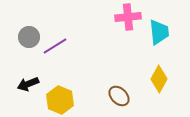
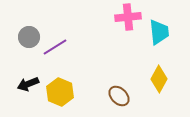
purple line: moved 1 px down
yellow hexagon: moved 8 px up
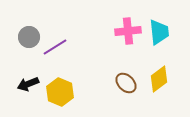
pink cross: moved 14 px down
yellow diamond: rotated 24 degrees clockwise
brown ellipse: moved 7 px right, 13 px up
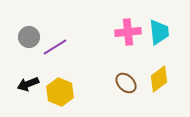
pink cross: moved 1 px down
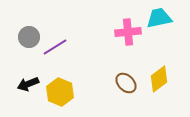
cyan trapezoid: moved 14 px up; rotated 96 degrees counterclockwise
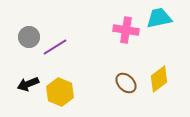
pink cross: moved 2 px left, 2 px up; rotated 15 degrees clockwise
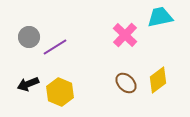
cyan trapezoid: moved 1 px right, 1 px up
pink cross: moved 1 px left, 5 px down; rotated 35 degrees clockwise
yellow diamond: moved 1 px left, 1 px down
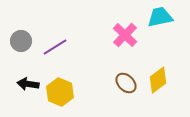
gray circle: moved 8 px left, 4 px down
black arrow: rotated 30 degrees clockwise
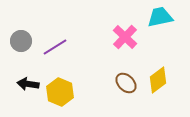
pink cross: moved 2 px down
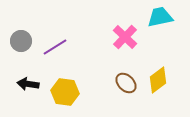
yellow hexagon: moved 5 px right; rotated 16 degrees counterclockwise
